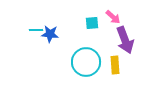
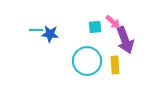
pink arrow: moved 5 px down
cyan square: moved 3 px right, 4 px down
cyan circle: moved 1 px right, 1 px up
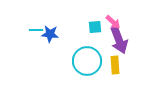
purple arrow: moved 6 px left
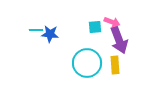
pink arrow: moved 1 px left; rotated 21 degrees counterclockwise
cyan circle: moved 2 px down
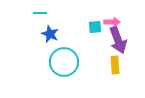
pink arrow: rotated 21 degrees counterclockwise
cyan line: moved 4 px right, 17 px up
blue star: rotated 18 degrees clockwise
purple arrow: moved 1 px left
cyan circle: moved 23 px left, 1 px up
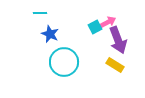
pink arrow: moved 4 px left; rotated 28 degrees counterclockwise
cyan square: rotated 24 degrees counterclockwise
yellow rectangle: rotated 54 degrees counterclockwise
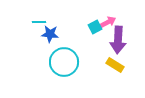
cyan line: moved 1 px left, 9 px down
blue star: rotated 18 degrees counterclockwise
purple arrow: rotated 24 degrees clockwise
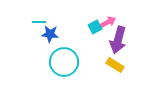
purple arrow: rotated 12 degrees clockwise
